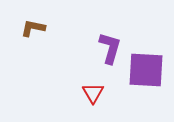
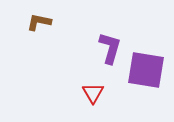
brown L-shape: moved 6 px right, 6 px up
purple square: rotated 6 degrees clockwise
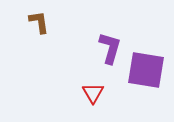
brown L-shape: rotated 70 degrees clockwise
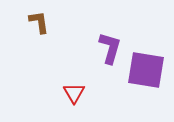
red triangle: moved 19 px left
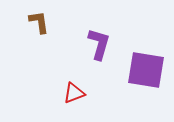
purple L-shape: moved 11 px left, 4 px up
red triangle: rotated 40 degrees clockwise
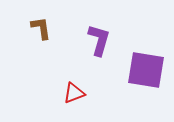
brown L-shape: moved 2 px right, 6 px down
purple L-shape: moved 4 px up
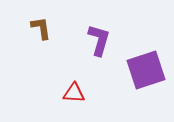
purple square: rotated 27 degrees counterclockwise
red triangle: rotated 25 degrees clockwise
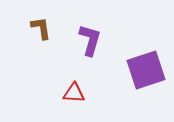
purple L-shape: moved 9 px left
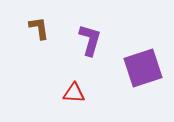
brown L-shape: moved 2 px left
purple square: moved 3 px left, 2 px up
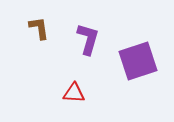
purple L-shape: moved 2 px left, 1 px up
purple square: moved 5 px left, 7 px up
